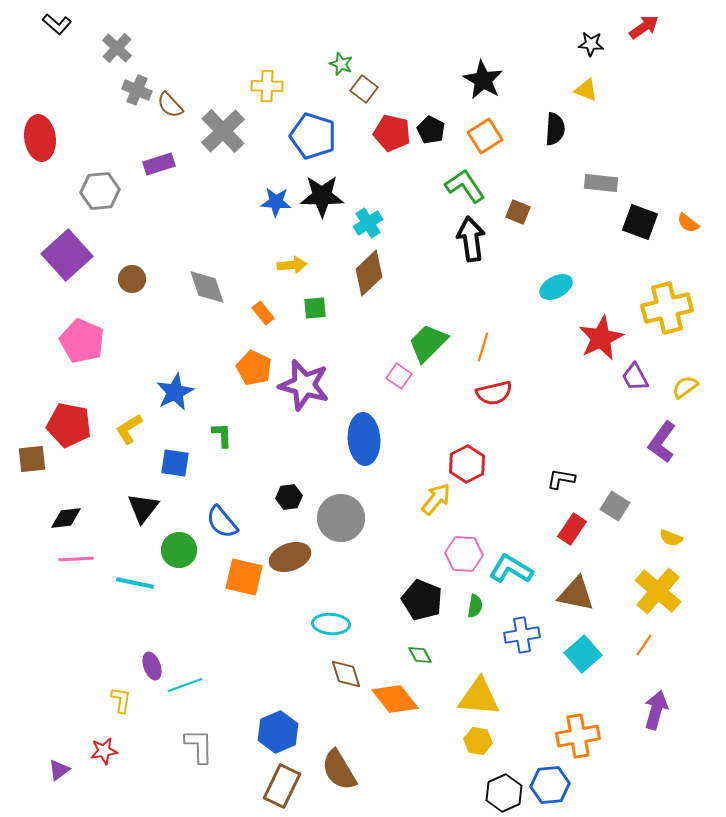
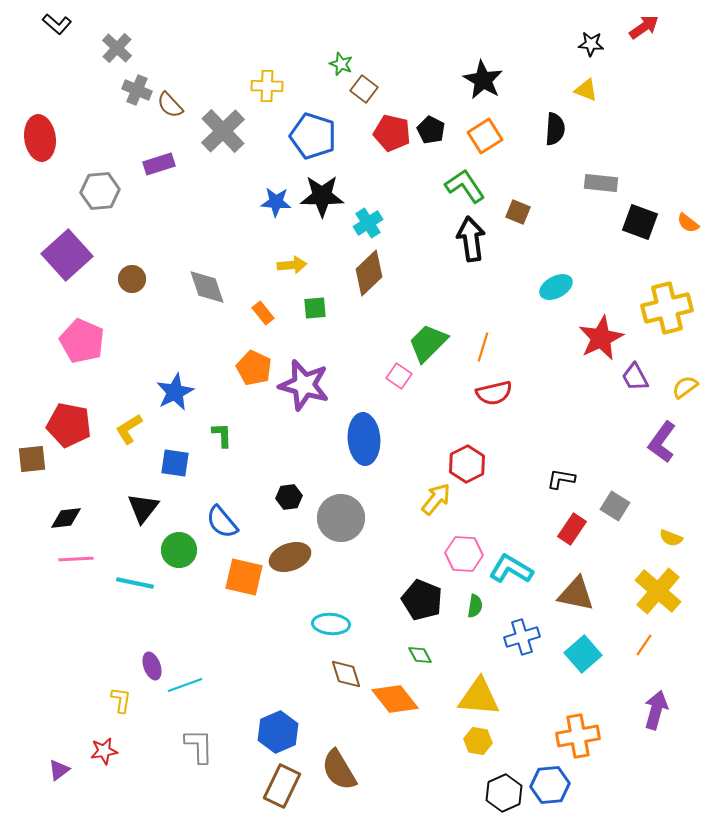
blue cross at (522, 635): moved 2 px down; rotated 8 degrees counterclockwise
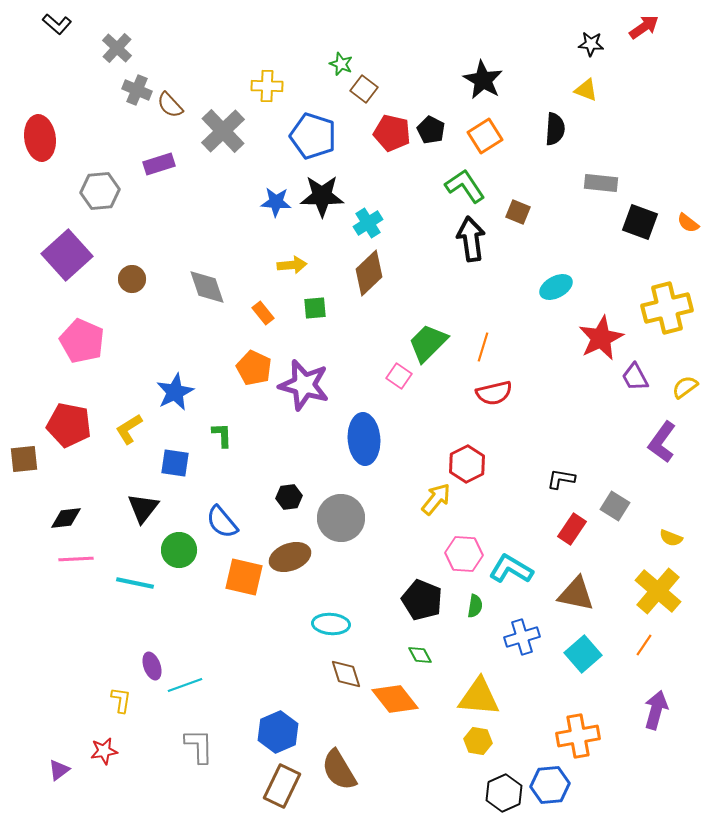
brown square at (32, 459): moved 8 px left
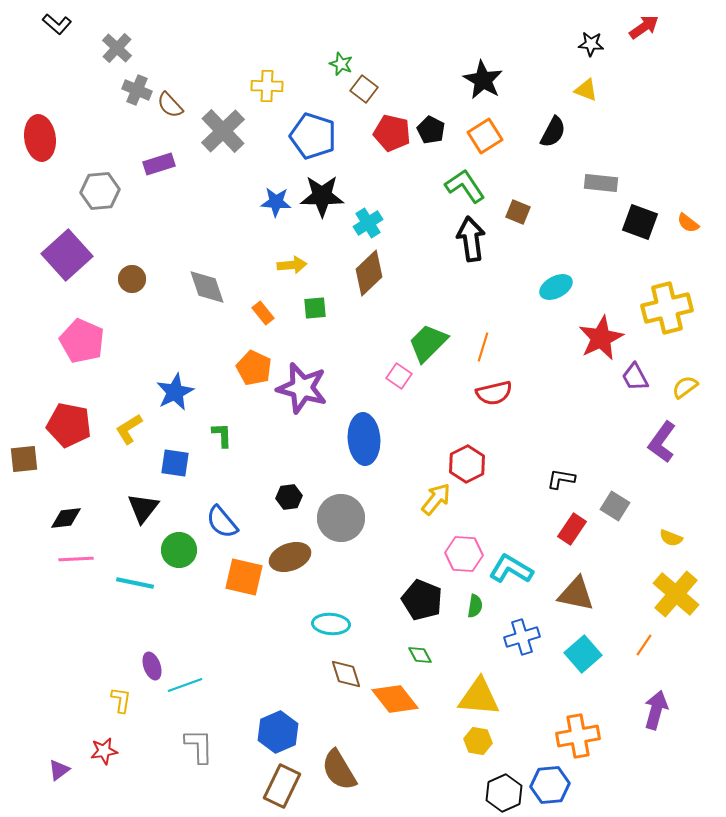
black semicircle at (555, 129): moved 2 px left, 3 px down; rotated 24 degrees clockwise
purple star at (304, 385): moved 2 px left, 3 px down
yellow cross at (658, 591): moved 18 px right, 3 px down
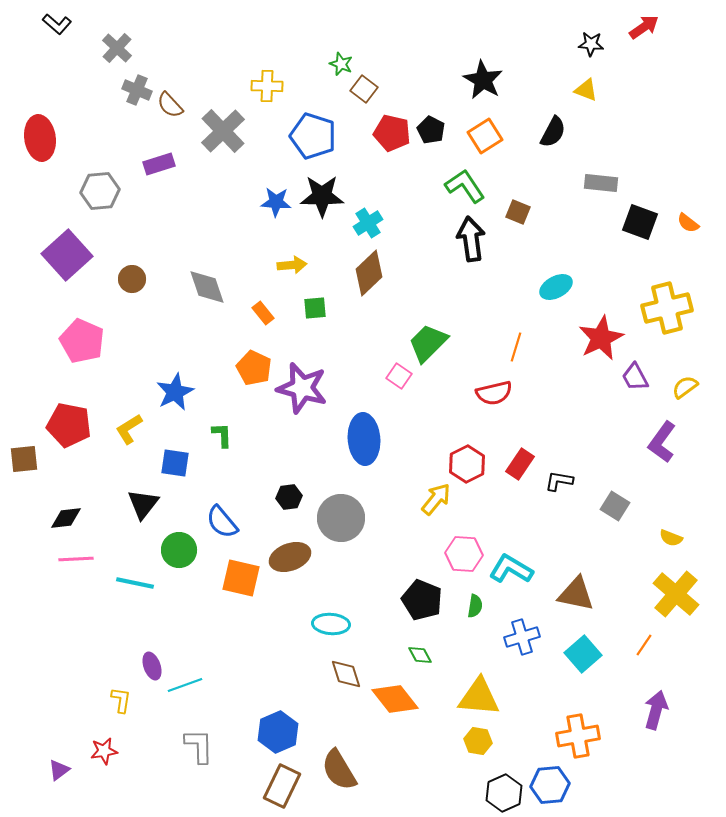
orange line at (483, 347): moved 33 px right
black L-shape at (561, 479): moved 2 px left, 2 px down
black triangle at (143, 508): moved 4 px up
red rectangle at (572, 529): moved 52 px left, 65 px up
orange square at (244, 577): moved 3 px left, 1 px down
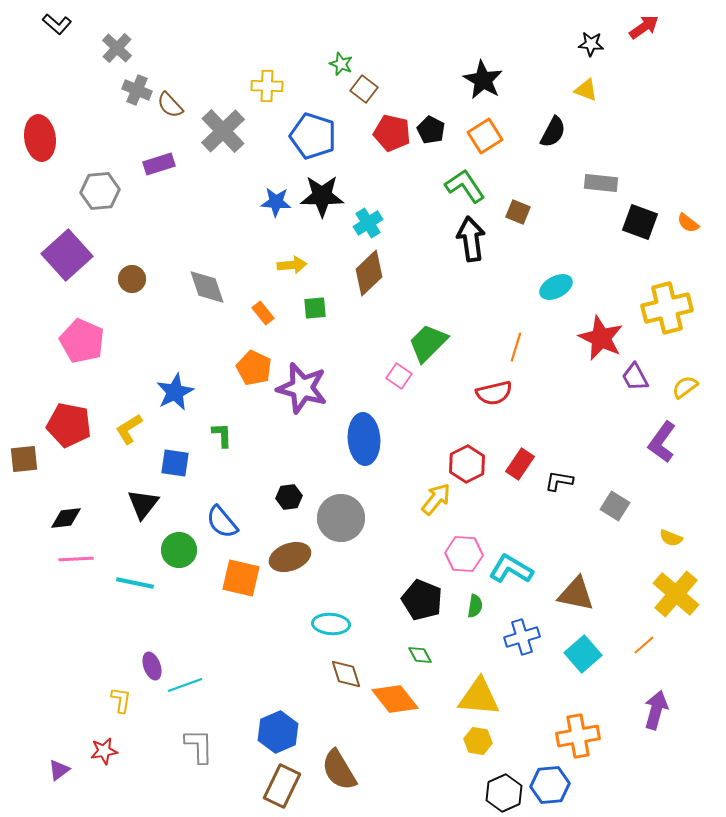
red star at (601, 338): rotated 21 degrees counterclockwise
orange line at (644, 645): rotated 15 degrees clockwise
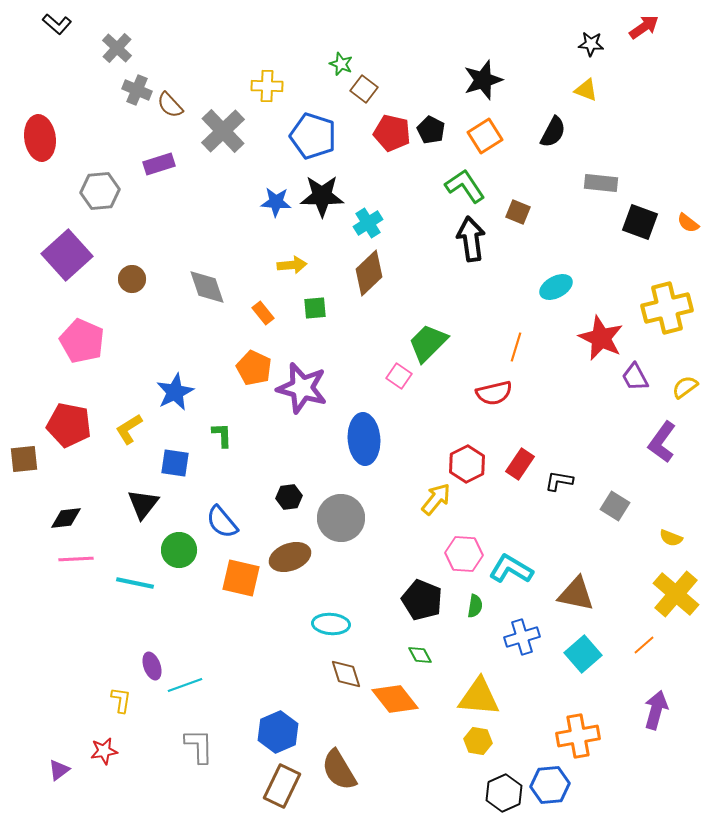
black star at (483, 80): rotated 24 degrees clockwise
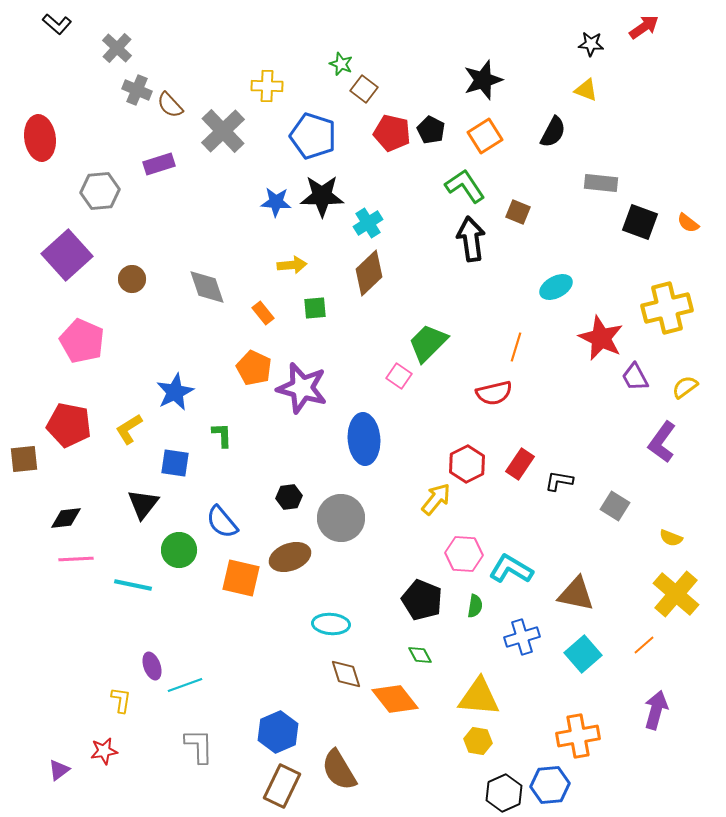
cyan line at (135, 583): moved 2 px left, 2 px down
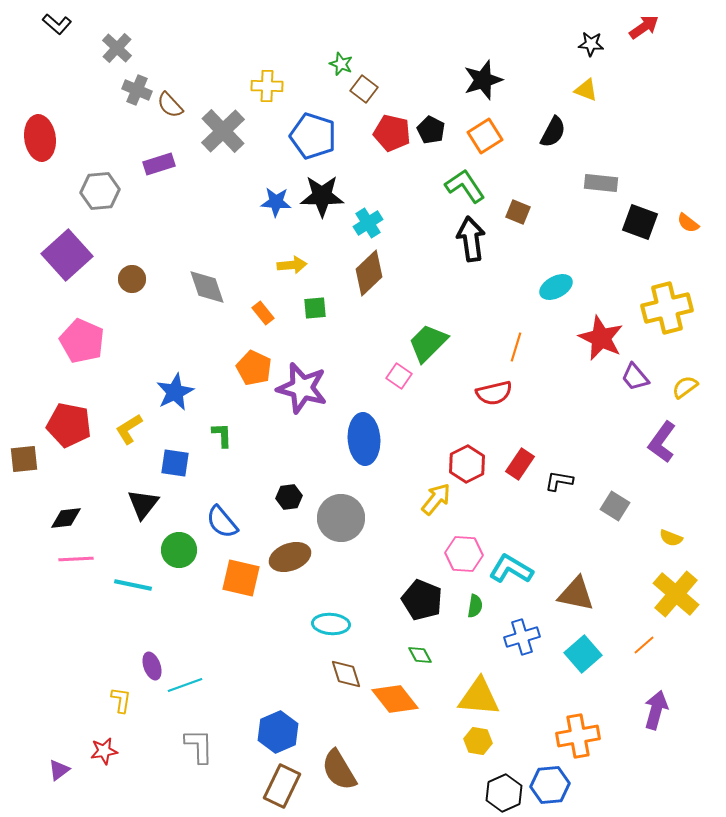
purple trapezoid at (635, 377): rotated 12 degrees counterclockwise
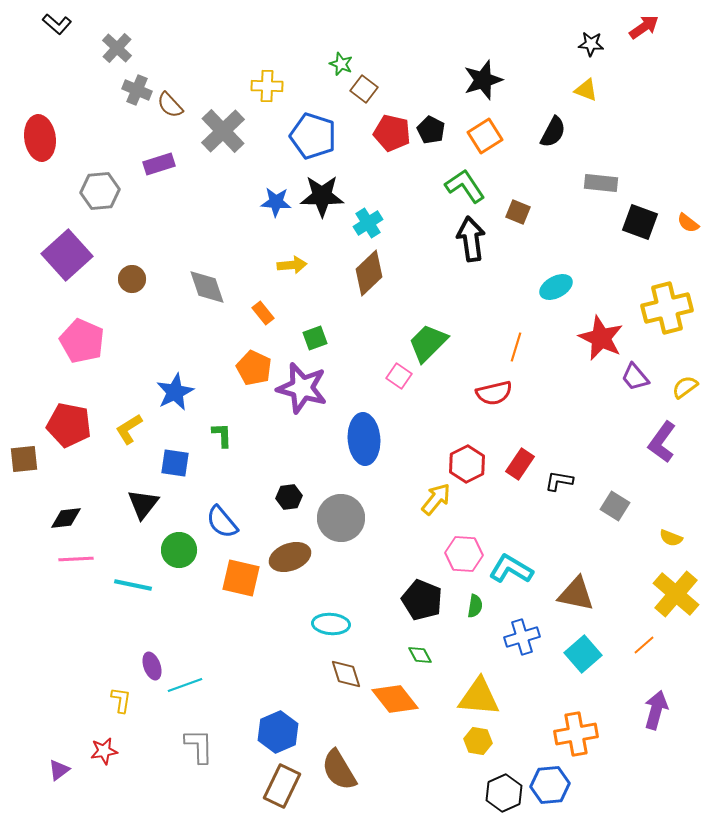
green square at (315, 308): moved 30 px down; rotated 15 degrees counterclockwise
orange cross at (578, 736): moved 2 px left, 2 px up
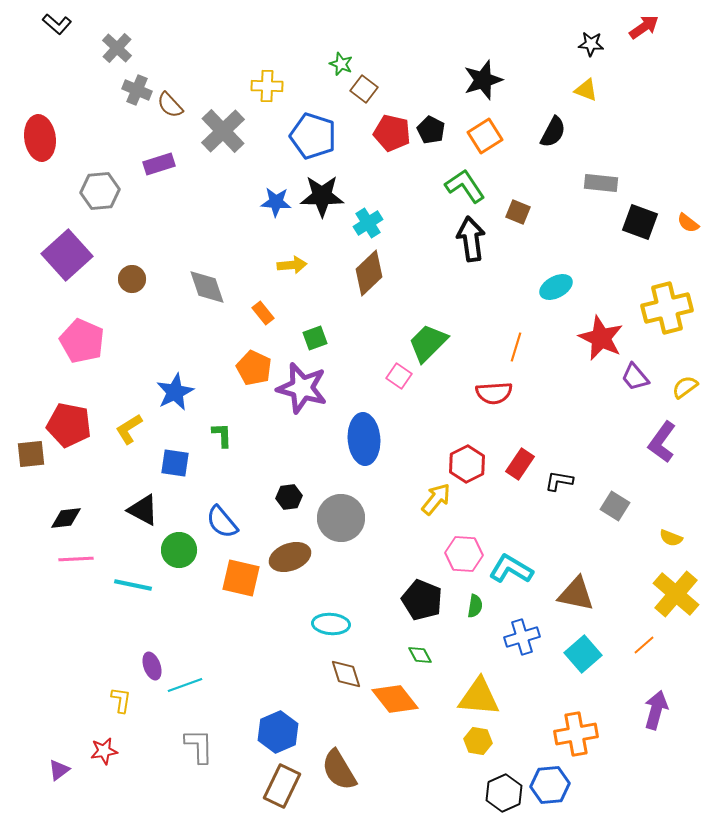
red semicircle at (494, 393): rotated 9 degrees clockwise
brown square at (24, 459): moved 7 px right, 5 px up
black triangle at (143, 504): moved 6 px down; rotated 40 degrees counterclockwise
